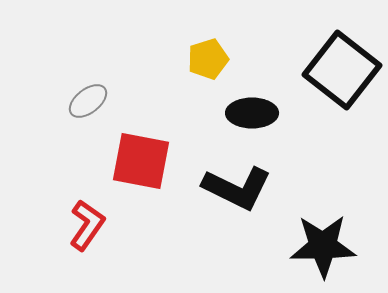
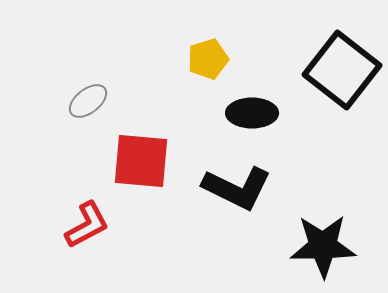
red square: rotated 6 degrees counterclockwise
red L-shape: rotated 27 degrees clockwise
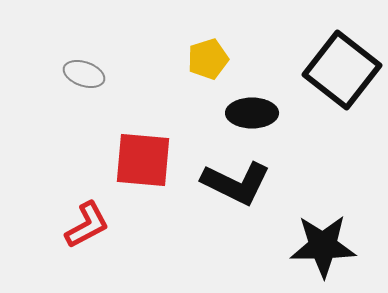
gray ellipse: moved 4 px left, 27 px up; rotated 57 degrees clockwise
red square: moved 2 px right, 1 px up
black L-shape: moved 1 px left, 5 px up
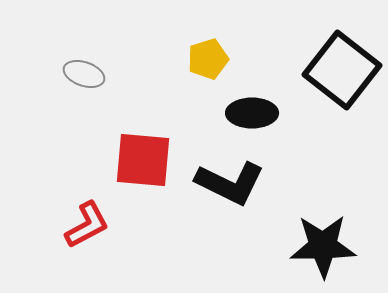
black L-shape: moved 6 px left
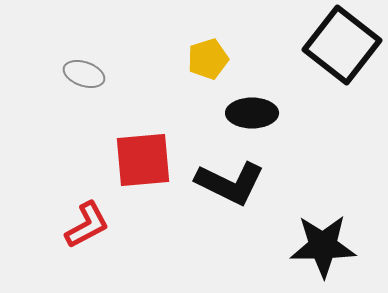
black square: moved 25 px up
red square: rotated 10 degrees counterclockwise
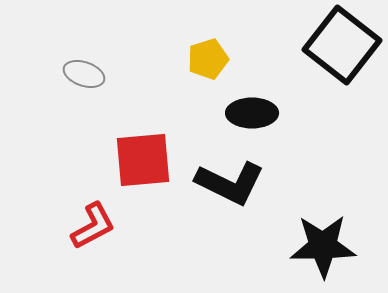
red L-shape: moved 6 px right, 1 px down
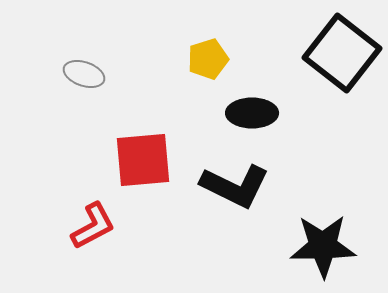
black square: moved 8 px down
black L-shape: moved 5 px right, 3 px down
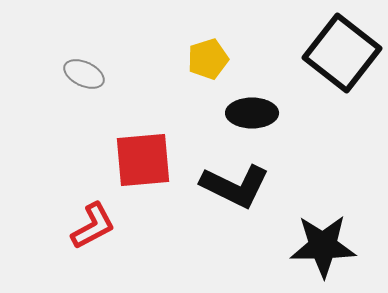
gray ellipse: rotated 6 degrees clockwise
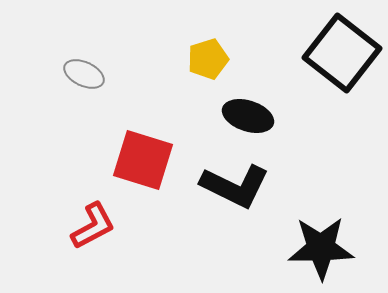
black ellipse: moved 4 px left, 3 px down; rotated 18 degrees clockwise
red square: rotated 22 degrees clockwise
black star: moved 2 px left, 2 px down
